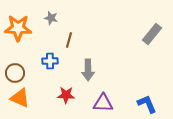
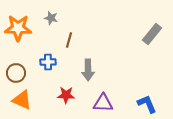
blue cross: moved 2 px left, 1 px down
brown circle: moved 1 px right
orange triangle: moved 2 px right, 2 px down
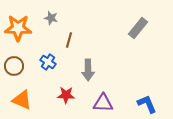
gray rectangle: moved 14 px left, 6 px up
blue cross: rotated 35 degrees clockwise
brown circle: moved 2 px left, 7 px up
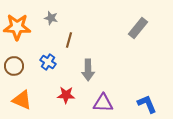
orange star: moved 1 px left, 1 px up
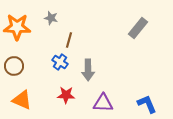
blue cross: moved 12 px right
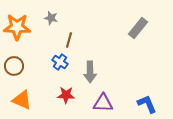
gray arrow: moved 2 px right, 2 px down
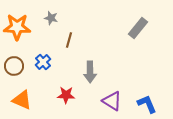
blue cross: moved 17 px left; rotated 14 degrees clockwise
purple triangle: moved 9 px right, 2 px up; rotated 30 degrees clockwise
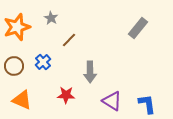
gray star: rotated 16 degrees clockwise
orange star: rotated 20 degrees counterclockwise
brown line: rotated 28 degrees clockwise
blue L-shape: rotated 15 degrees clockwise
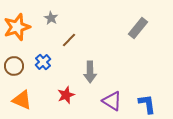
red star: rotated 24 degrees counterclockwise
